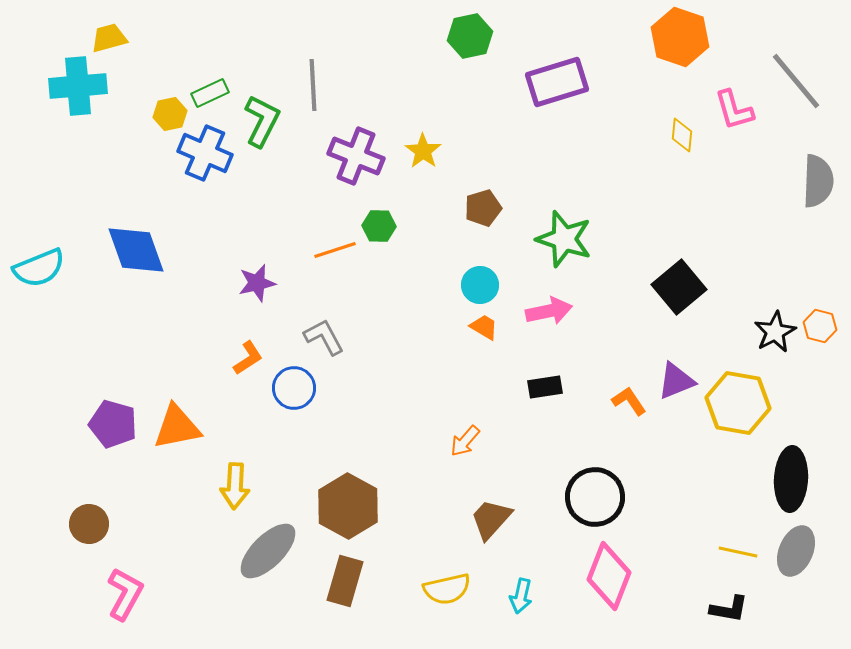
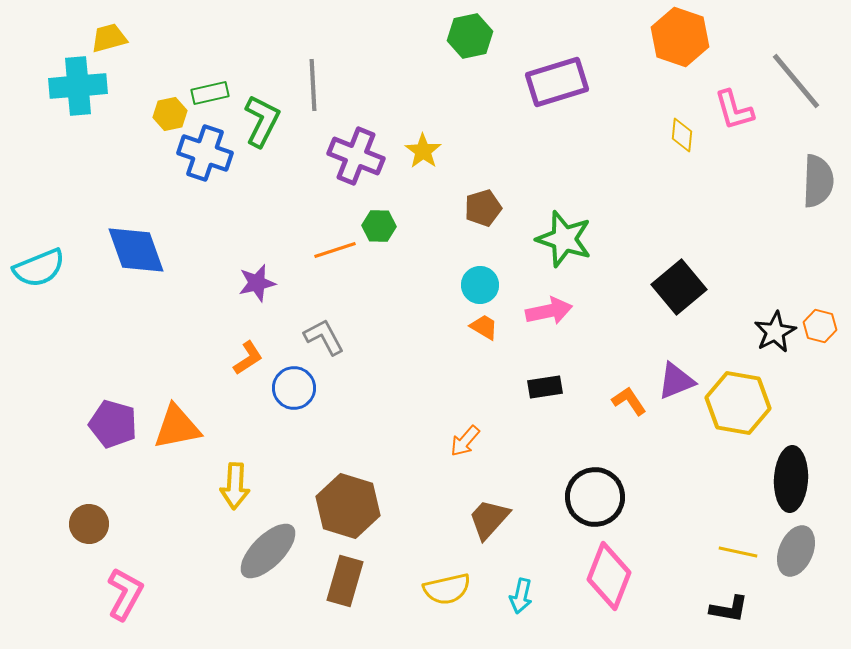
green rectangle at (210, 93): rotated 12 degrees clockwise
blue cross at (205, 153): rotated 4 degrees counterclockwise
brown hexagon at (348, 506): rotated 12 degrees counterclockwise
brown trapezoid at (491, 519): moved 2 px left
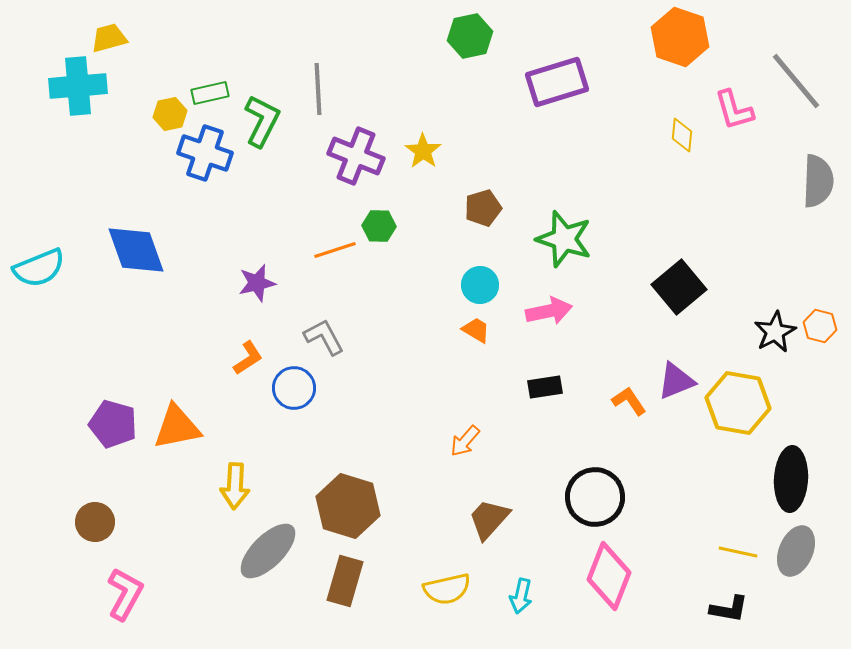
gray line at (313, 85): moved 5 px right, 4 px down
orange trapezoid at (484, 327): moved 8 px left, 3 px down
brown circle at (89, 524): moved 6 px right, 2 px up
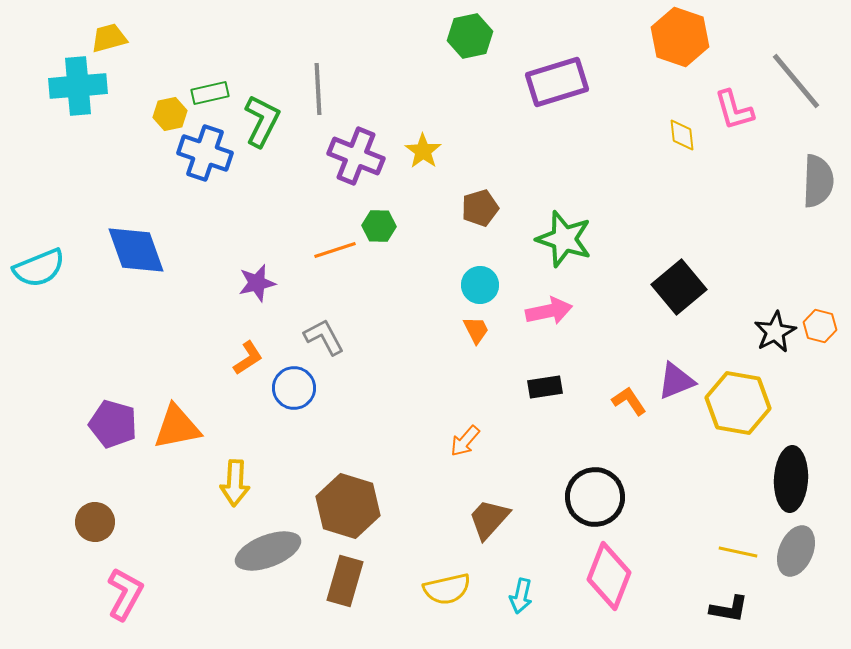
yellow diamond at (682, 135): rotated 12 degrees counterclockwise
brown pentagon at (483, 208): moved 3 px left
orange trapezoid at (476, 330): rotated 32 degrees clockwise
yellow arrow at (235, 486): moved 3 px up
gray ellipse at (268, 551): rotated 24 degrees clockwise
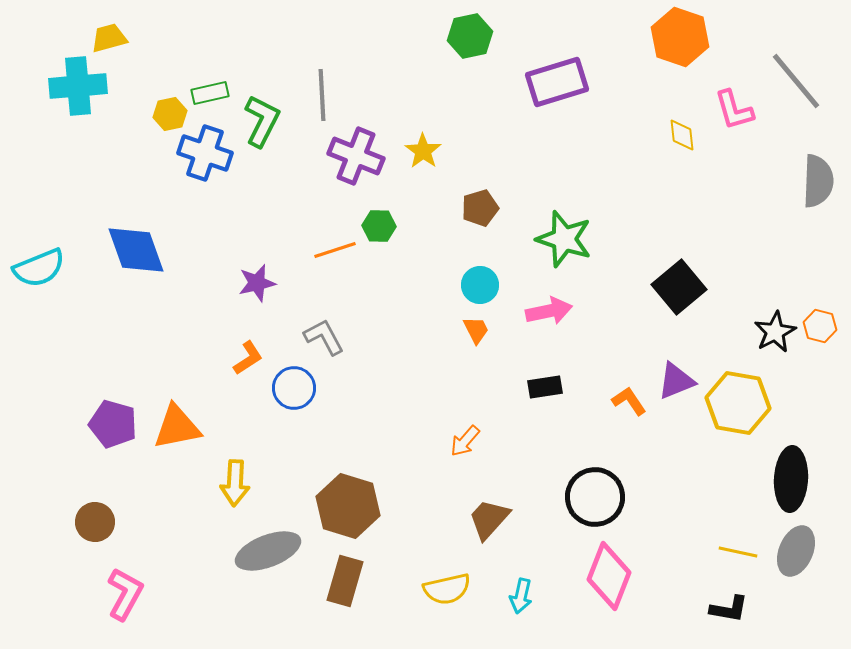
gray line at (318, 89): moved 4 px right, 6 px down
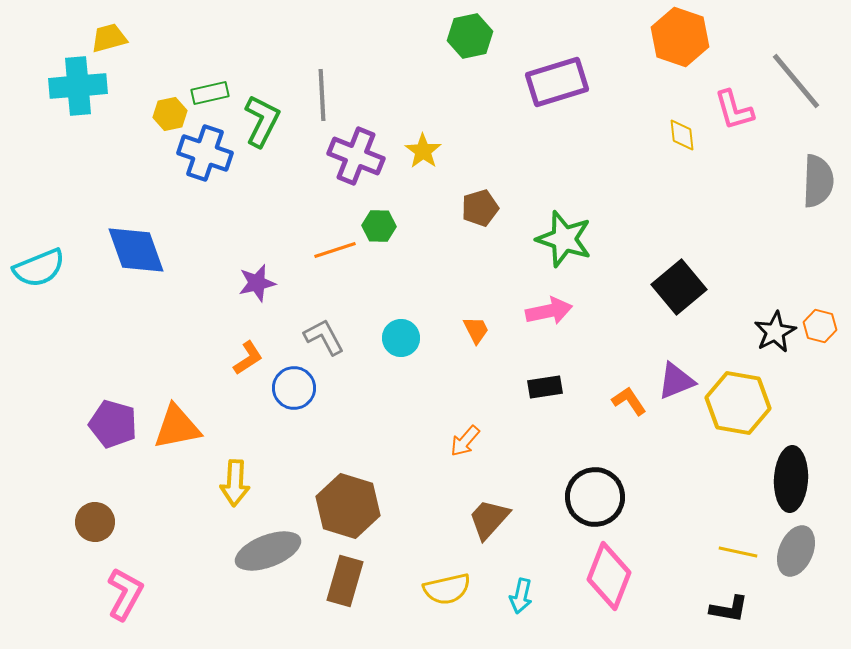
cyan circle at (480, 285): moved 79 px left, 53 px down
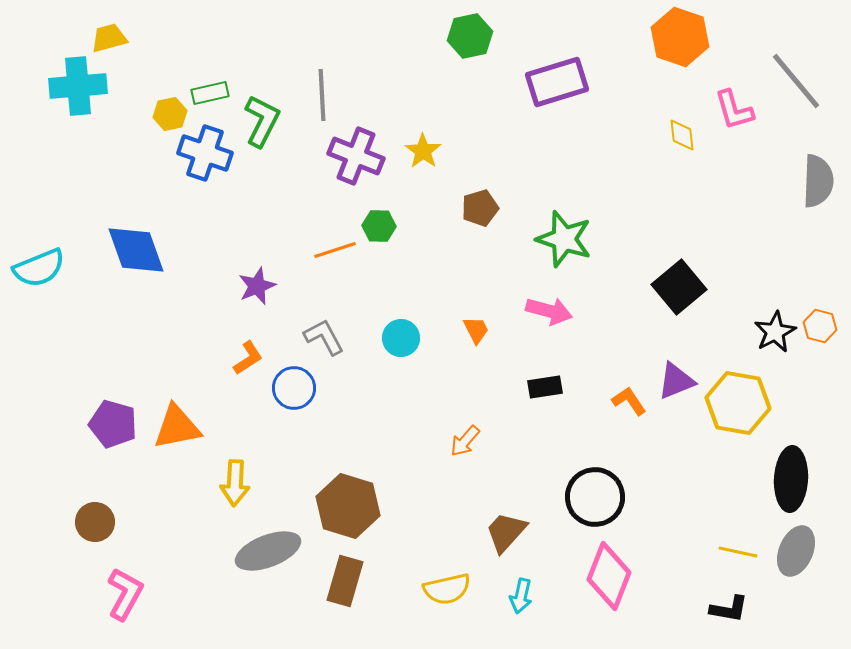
purple star at (257, 283): moved 3 px down; rotated 9 degrees counterclockwise
pink arrow at (549, 311): rotated 27 degrees clockwise
brown trapezoid at (489, 519): moved 17 px right, 13 px down
